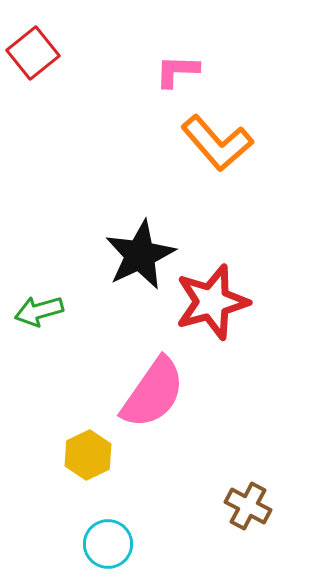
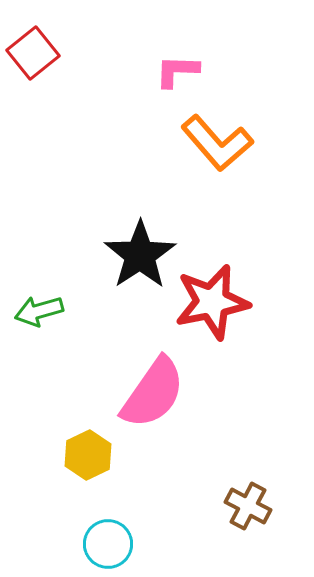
black star: rotated 8 degrees counterclockwise
red star: rotated 4 degrees clockwise
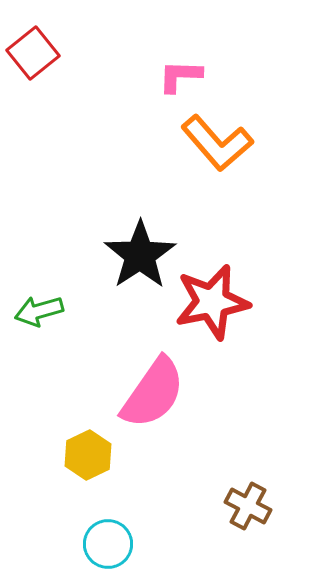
pink L-shape: moved 3 px right, 5 px down
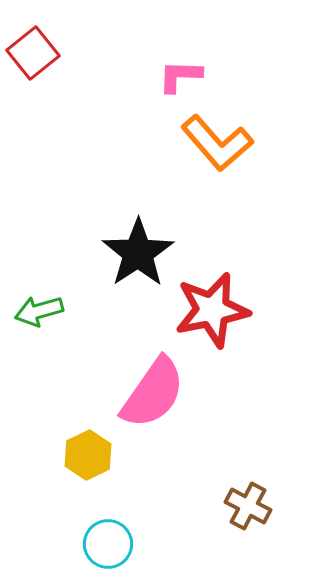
black star: moved 2 px left, 2 px up
red star: moved 8 px down
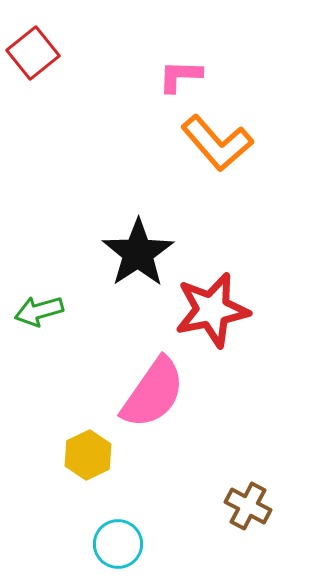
cyan circle: moved 10 px right
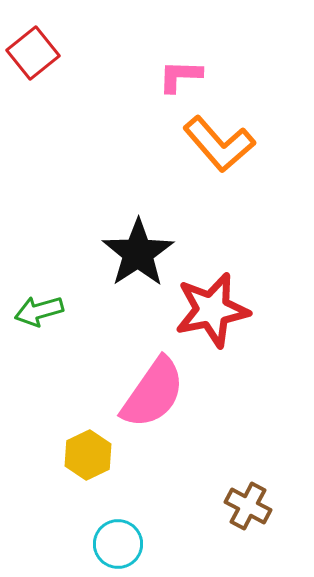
orange L-shape: moved 2 px right, 1 px down
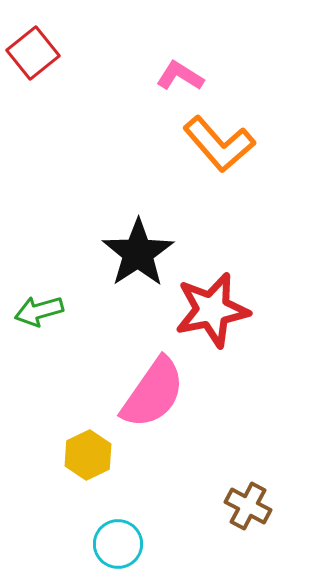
pink L-shape: rotated 30 degrees clockwise
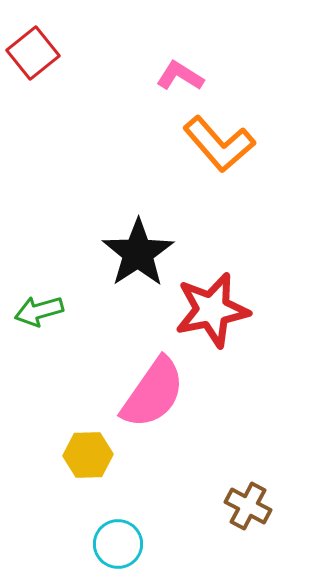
yellow hexagon: rotated 24 degrees clockwise
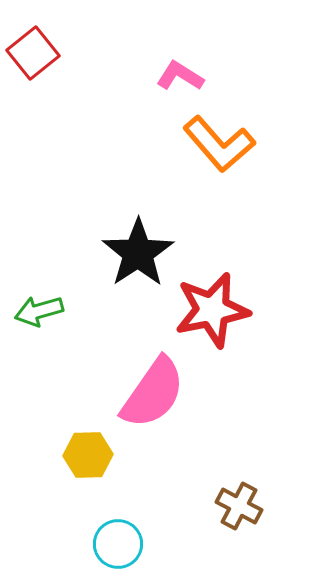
brown cross: moved 9 px left
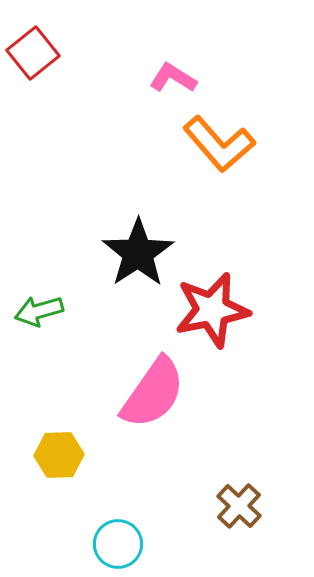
pink L-shape: moved 7 px left, 2 px down
yellow hexagon: moved 29 px left
brown cross: rotated 15 degrees clockwise
